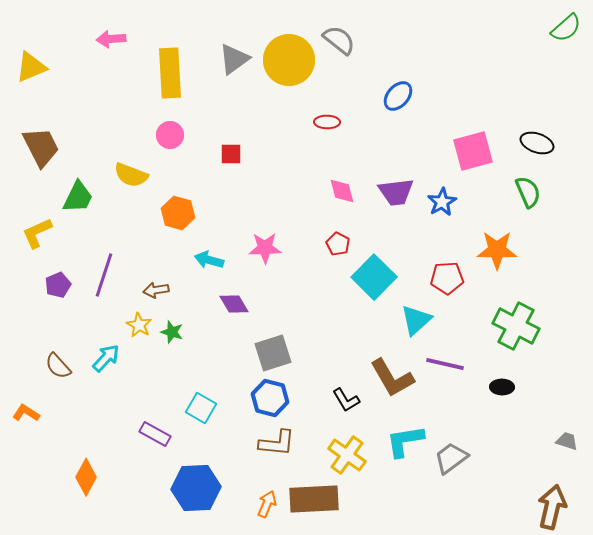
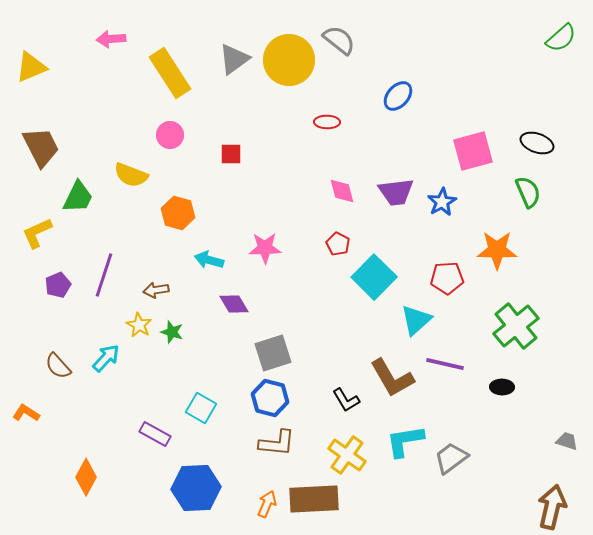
green semicircle at (566, 28): moved 5 px left, 10 px down
yellow rectangle at (170, 73): rotated 30 degrees counterclockwise
green cross at (516, 326): rotated 24 degrees clockwise
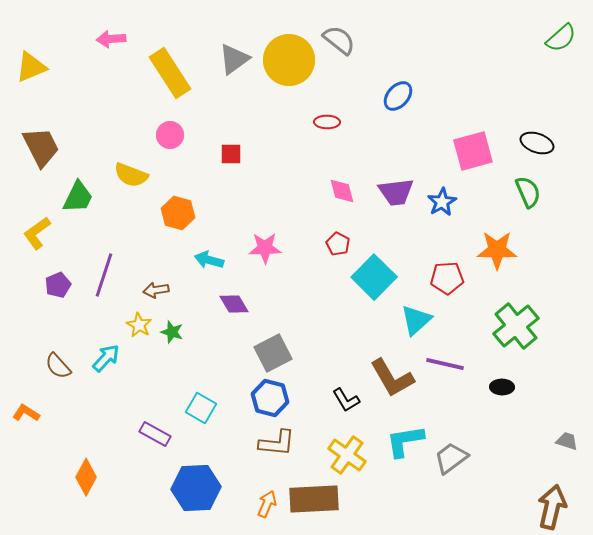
yellow L-shape at (37, 233): rotated 12 degrees counterclockwise
gray square at (273, 353): rotated 9 degrees counterclockwise
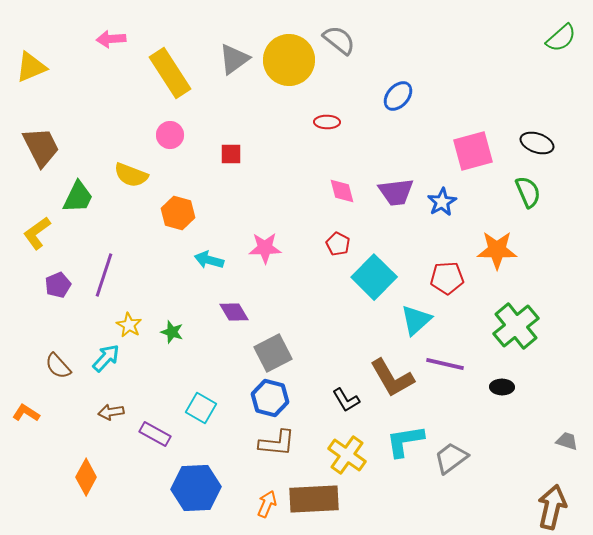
brown arrow at (156, 290): moved 45 px left, 122 px down
purple diamond at (234, 304): moved 8 px down
yellow star at (139, 325): moved 10 px left
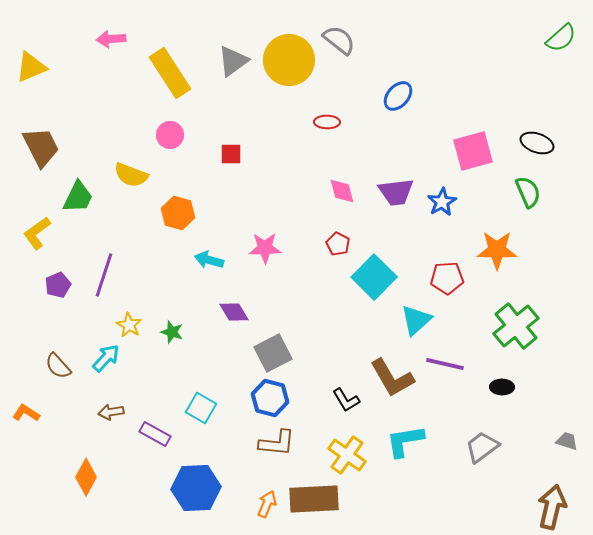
gray triangle at (234, 59): moved 1 px left, 2 px down
gray trapezoid at (451, 458): moved 31 px right, 11 px up
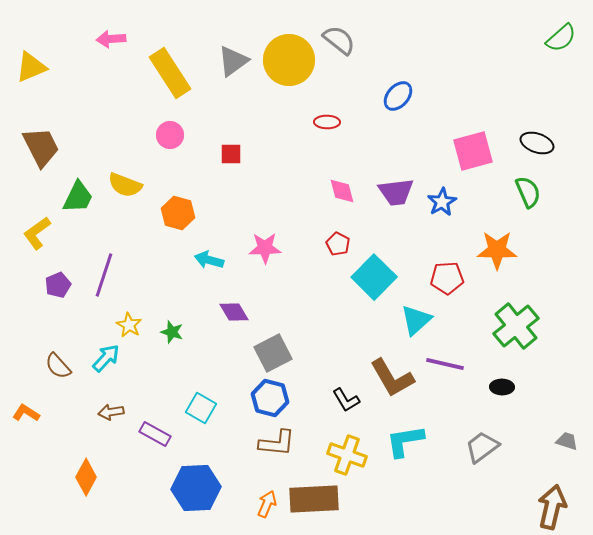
yellow semicircle at (131, 175): moved 6 px left, 10 px down
yellow cross at (347, 455): rotated 15 degrees counterclockwise
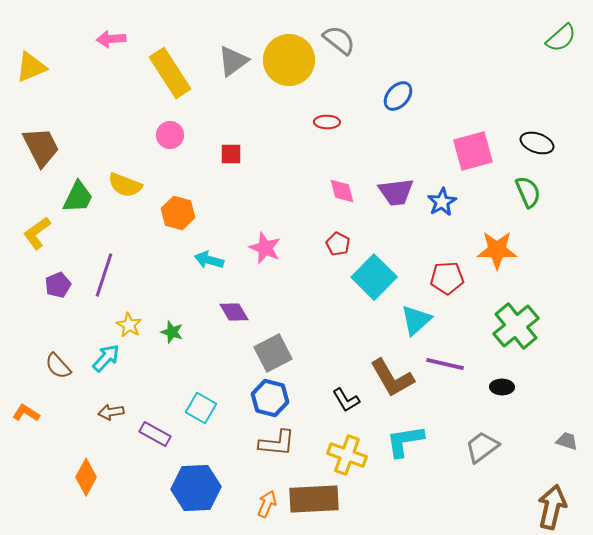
pink star at (265, 248): rotated 24 degrees clockwise
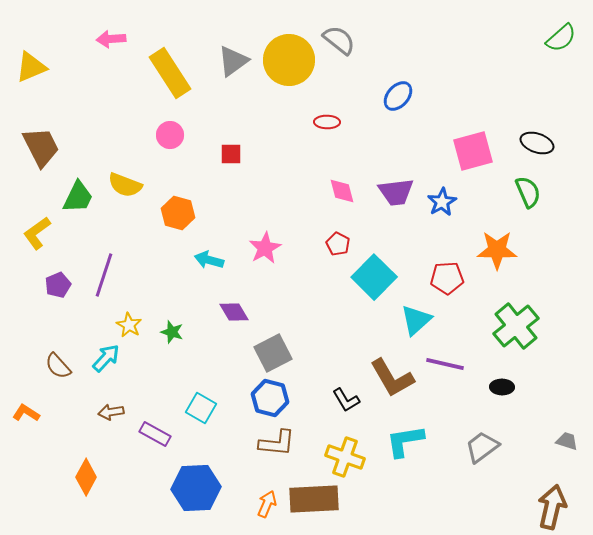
pink star at (265, 248): rotated 20 degrees clockwise
yellow cross at (347, 455): moved 2 px left, 2 px down
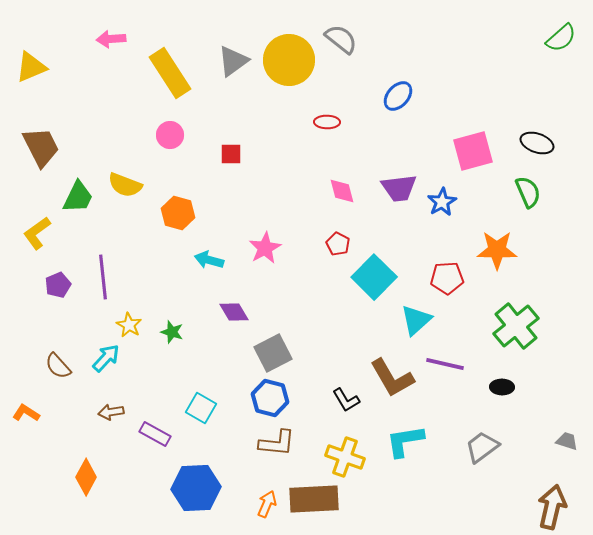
gray semicircle at (339, 40): moved 2 px right, 1 px up
purple trapezoid at (396, 192): moved 3 px right, 4 px up
purple line at (104, 275): moved 1 px left, 2 px down; rotated 24 degrees counterclockwise
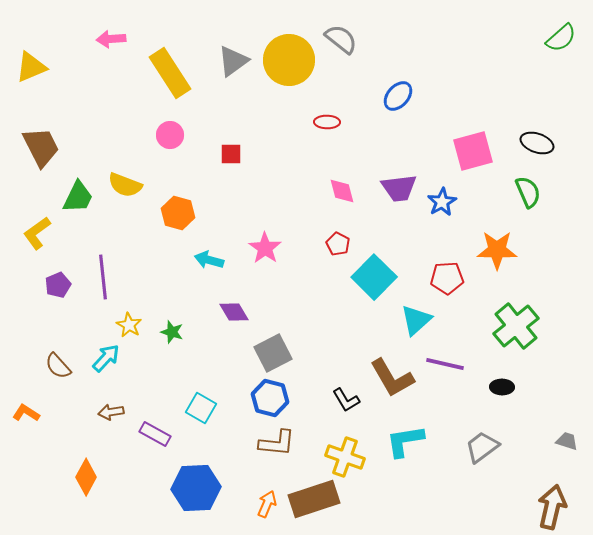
pink star at (265, 248): rotated 8 degrees counterclockwise
brown rectangle at (314, 499): rotated 15 degrees counterclockwise
